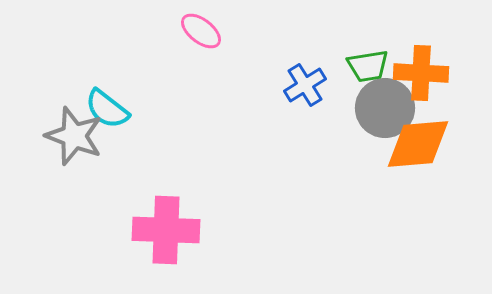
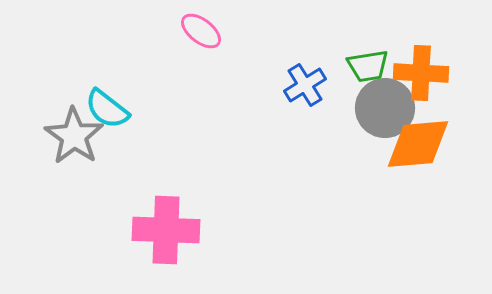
gray star: rotated 14 degrees clockwise
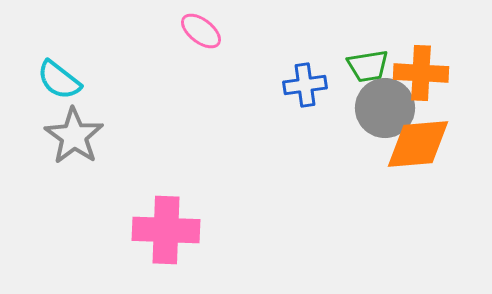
blue cross: rotated 24 degrees clockwise
cyan semicircle: moved 48 px left, 29 px up
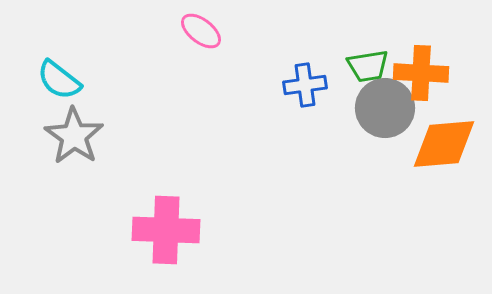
orange diamond: moved 26 px right
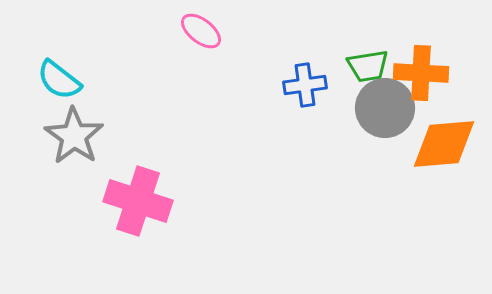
pink cross: moved 28 px left, 29 px up; rotated 16 degrees clockwise
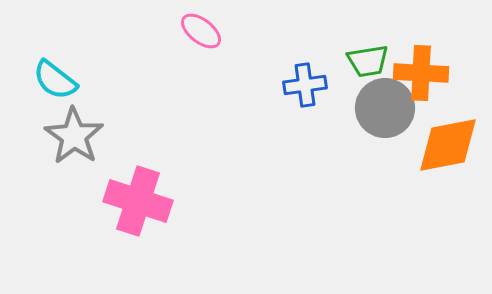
green trapezoid: moved 5 px up
cyan semicircle: moved 4 px left
orange diamond: moved 4 px right, 1 px down; rotated 6 degrees counterclockwise
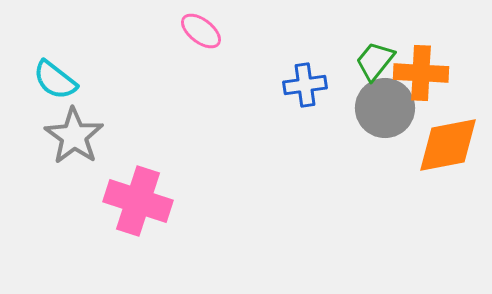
green trapezoid: moved 7 px right; rotated 138 degrees clockwise
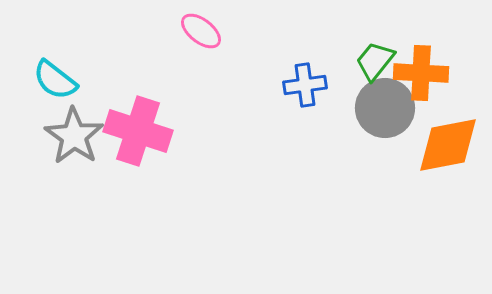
pink cross: moved 70 px up
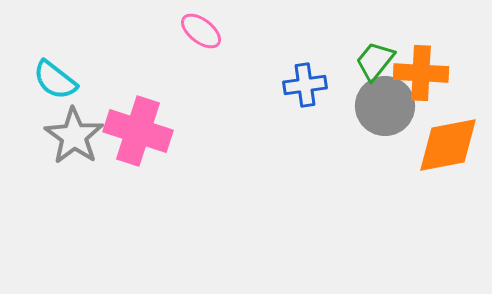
gray circle: moved 2 px up
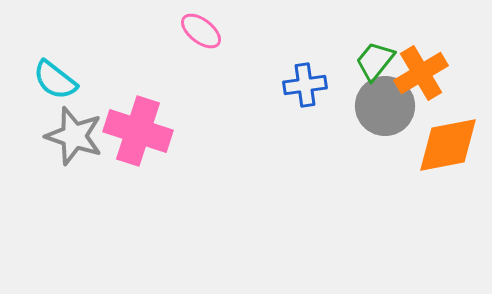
orange cross: rotated 34 degrees counterclockwise
gray star: rotated 16 degrees counterclockwise
